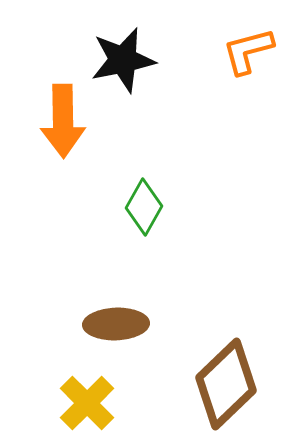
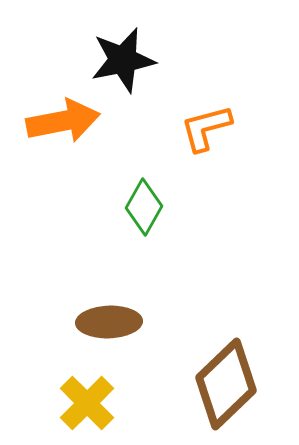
orange L-shape: moved 42 px left, 77 px down
orange arrow: rotated 100 degrees counterclockwise
brown ellipse: moved 7 px left, 2 px up
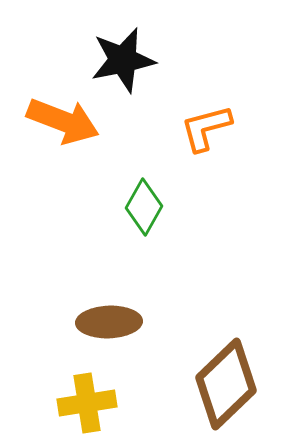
orange arrow: rotated 32 degrees clockwise
yellow cross: rotated 36 degrees clockwise
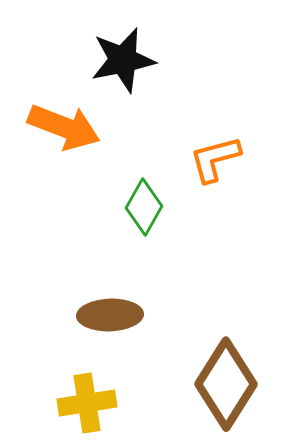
orange arrow: moved 1 px right, 6 px down
orange L-shape: moved 9 px right, 31 px down
brown ellipse: moved 1 px right, 7 px up
brown diamond: rotated 14 degrees counterclockwise
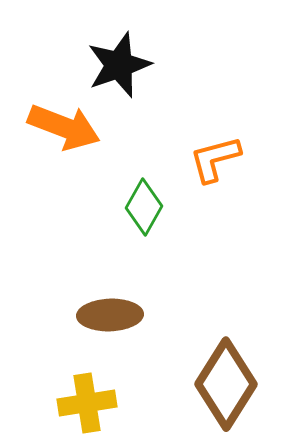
black star: moved 4 px left, 5 px down; rotated 8 degrees counterclockwise
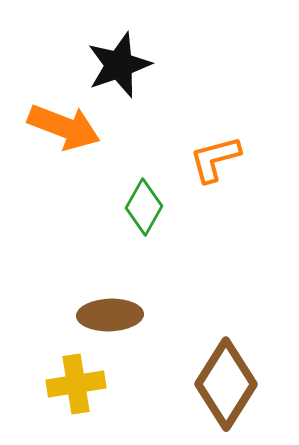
yellow cross: moved 11 px left, 19 px up
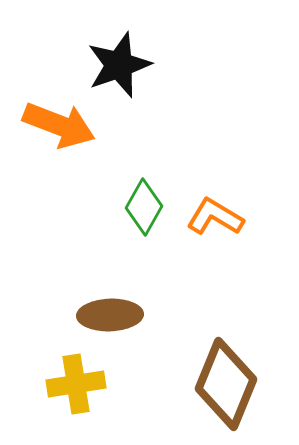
orange arrow: moved 5 px left, 2 px up
orange L-shape: moved 58 px down; rotated 46 degrees clockwise
brown diamond: rotated 10 degrees counterclockwise
